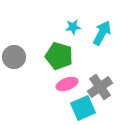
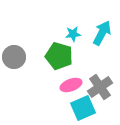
cyan star: moved 7 px down
pink ellipse: moved 4 px right, 1 px down
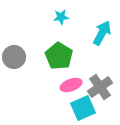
cyan star: moved 12 px left, 17 px up
green pentagon: rotated 16 degrees clockwise
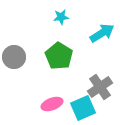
cyan arrow: rotated 30 degrees clockwise
pink ellipse: moved 19 px left, 19 px down
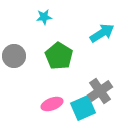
cyan star: moved 17 px left
gray circle: moved 1 px up
gray cross: moved 4 px down
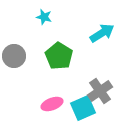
cyan star: rotated 21 degrees clockwise
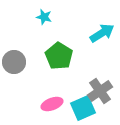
gray circle: moved 6 px down
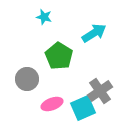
cyan arrow: moved 8 px left
gray circle: moved 13 px right, 17 px down
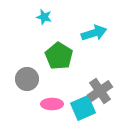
cyan arrow: rotated 15 degrees clockwise
pink ellipse: rotated 20 degrees clockwise
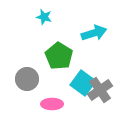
gray cross: moved 1 px up
cyan square: moved 25 px up; rotated 30 degrees counterclockwise
